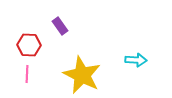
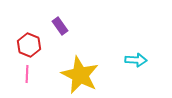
red hexagon: rotated 20 degrees clockwise
yellow star: moved 2 px left
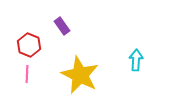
purple rectangle: moved 2 px right
cyan arrow: rotated 90 degrees counterclockwise
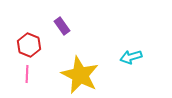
cyan arrow: moved 5 px left, 3 px up; rotated 110 degrees counterclockwise
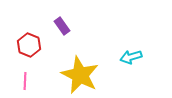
pink line: moved 2 px left, 7 px down
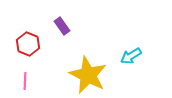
red hexagon: moved 1 px left, 1 px up
cyan arrow: moved 1 px up; rotated 15 degrees counterclockwise
yellow star: moved 8 px right
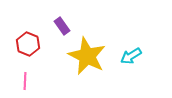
yellow star: moved 1 px left, 19 px up
